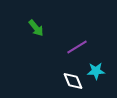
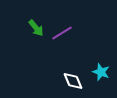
purple line: moved 15 px left, 14 px up
cyan star: moved 5 px right, 1 px down; rotated 24 degrees clockwise
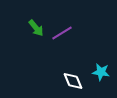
cyan star: rotated 12 degrees counterclockwise
